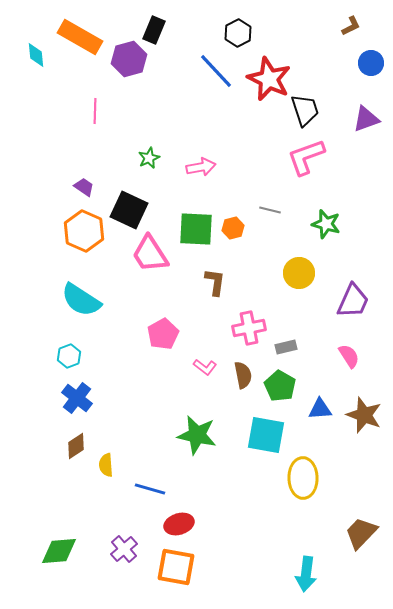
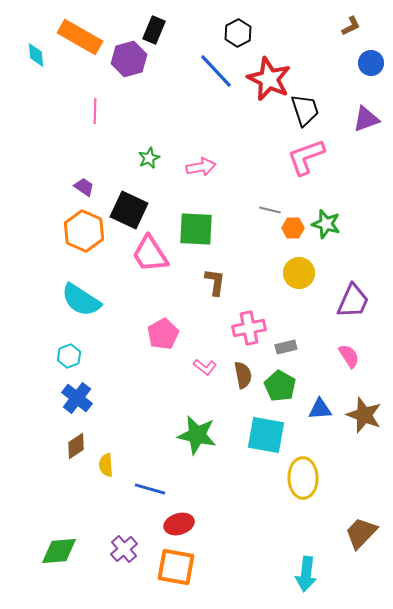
orange hexagon at (233, 228): moved 60 px right; rotated 15 degrees clockwise
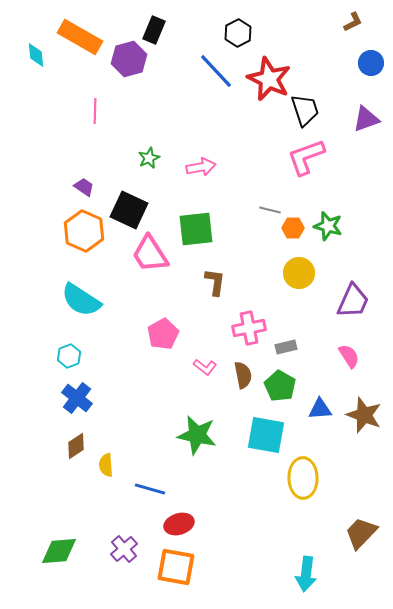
brown L-shape at (351, 26): moved 2 px right, 4 px up
green star at (326, 224): moved 2 px right, 2 px down
green square at (196, 229): rotated 9 degrees counterclockwise
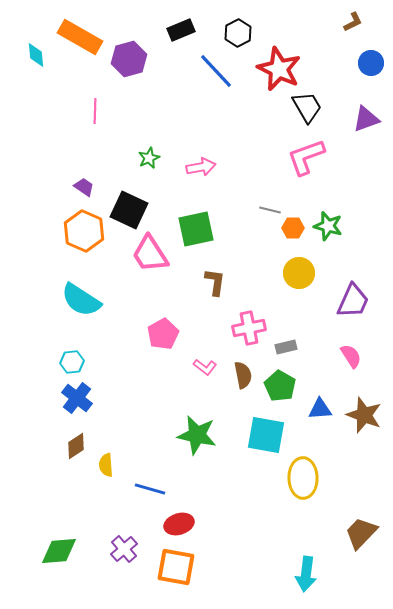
black rectangle at (154, 30): moved 27 px right; rotated 44 degrees clockwise
red star at (269, 79): moved 10 px right, 10 px up
black trapezoid at (305, 110): moved 2 px right, 3 px up; rotated 12 degrees counterclockwise
green square at (196, 229): rotated 6 degrees counterclockwise
cyan hexagon at (69, 356): moved 3 px right, 6 px down; rotated 15 degrees clockwise
pink semicircle at (349, 356): moved 2 px right
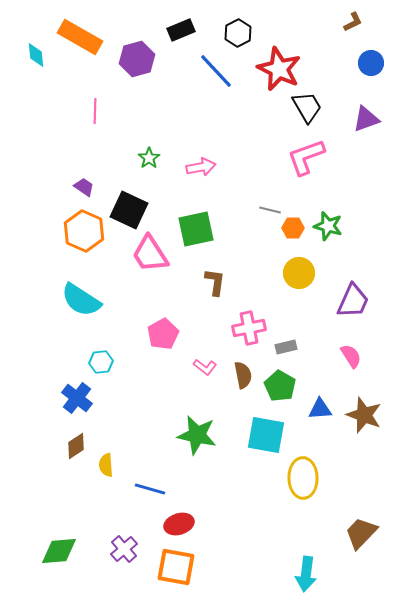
purple hexagon at (129, 59): moved 8 px right
green star at (149, 158): rotated 10 degrees counterclockwise
cyan hexagon at (72, 362): moved 29 px right
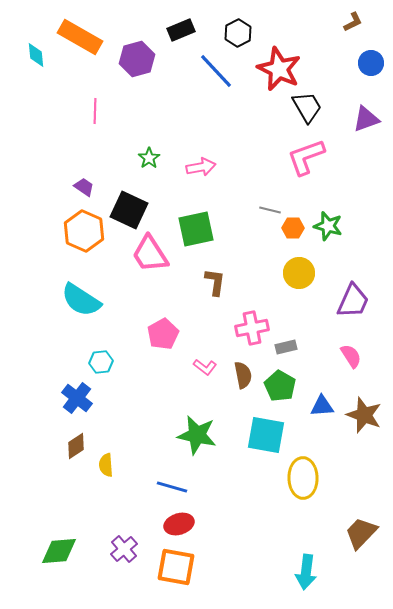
pink cross at (249, 328): moved 3 px right
blue triangle at (320, 409): moved 2 px right, 3 px up
blue line at (150, 489): moved 22 px right, 2 px up
cyan arrow at (306, 574): moved 2 px up
